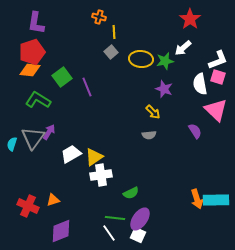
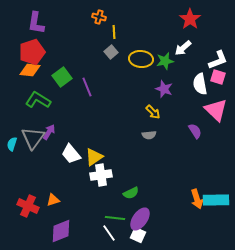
white trapezoid: rotated 100 degrees counterclockwise
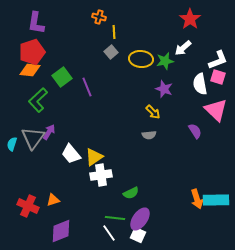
green L-shape: rotated 75 degrees counterclockwise
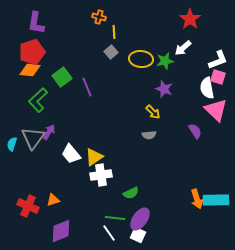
white semicircle: moved 7 px right, 4 px down
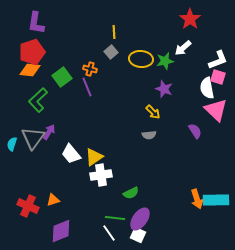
orange cross: moved 9 px left, 52 px down
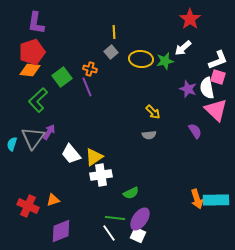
purple star: moved 24 px right
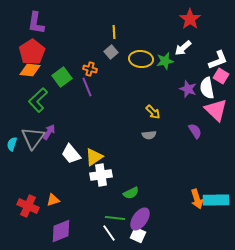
red pentagon: rotated 15 degrees counterclockwise
pink square: moved 3 px right, 1 px up; rotated 14 degrees clockwise
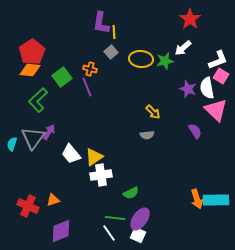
purple L-shape: moved 65 px right
gray semicircle: moved 2 px left
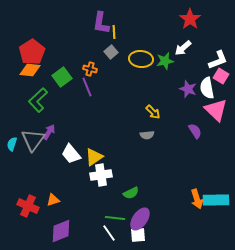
gray triangle: moved 2 px down
white square: rotated 28 degrees counterclockwise
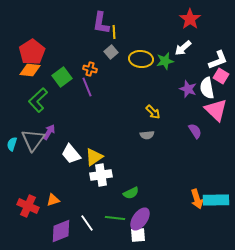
white line: moved 22 px left, 10 px up
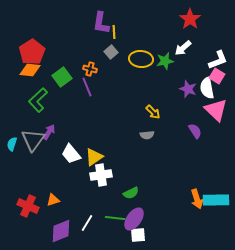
pink square: moved 4 px left
purple ellipse: moved 6 px left
white line: rotated 66 degrees clockwise
